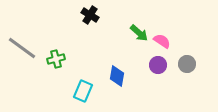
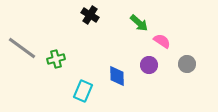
green arrow: moved 10 px up
purple circle: moved 9 px left
blue diamond: rotated 10 degrees counterclockwise
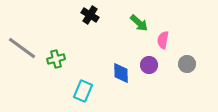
pink semicircle: moved 1 px right, 1 px up; rotated 114 degrees counterclockwise
blue diamond: moved 4 px right, 3 px up
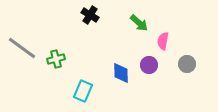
pink semicircle: moved 1 px down
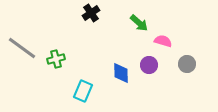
black cross: moved 1 px right, 2 px up; rotated 24 degrees clockwise
pink semicircle: rotated 96 degrees clockwise
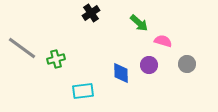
cyan rectangle: rotated 60 degrees clockwise
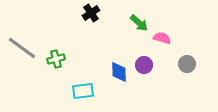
pink semicircle: moved 1 px left, 3 px up
purple circle: moved 5 px left
blue diamond: moved 2 px left, 1 px up
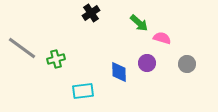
purple circle: moved 3 px right, 2 px up
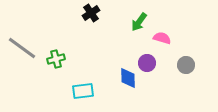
green arrow: moved 1 px up; rotated 84 degrees clockwise
gray circle: moved 1 px left, 1 px down
blue diamond: moved 9 px right, 6 px down
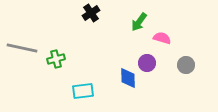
gray line: rotated 24 degrees counterclockwise
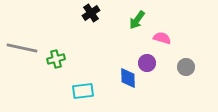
green arrow: moved 2 px left, 2 px up
gray circle: moved 2 px down
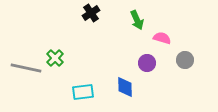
green arrow: rotated 60 degrees counterclockwise
gray line: moved 4 px right, 20 px down
green cross: moved 1 px left, 1 px up; rotated 30 degrees counterclockwise
gray circle: moved 1 px left, 7 px up
blue diamond: moved 3 px left, 9 px down
cyan rectangle: moved 1 px down
